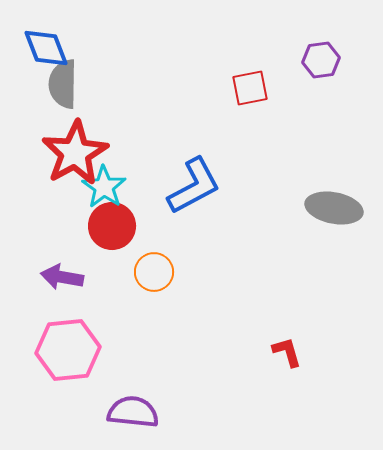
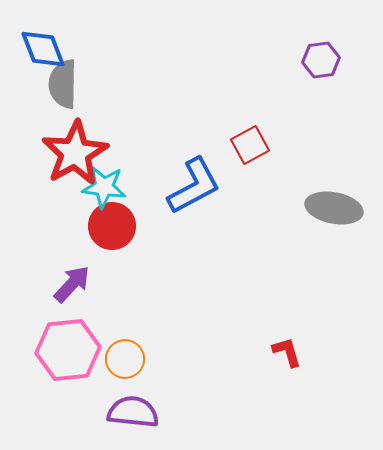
blue diamond: moved 3 px left, 1 px down
red square: moved 57 px down; rotated 18 degrees counterclockwise
cyan star: rotated 27 degrees counterclockwise
orange circle: moved 29 px left, 87 px down
purple arrow: moved 10 px right, 7 px down; rotated 123 degrees clockwise
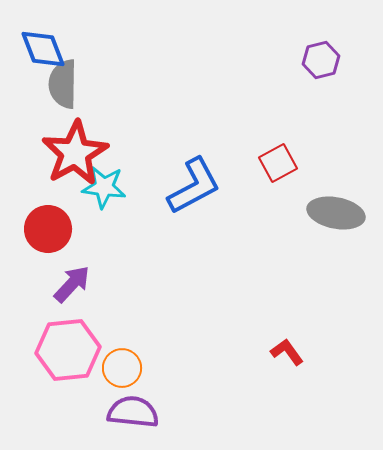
purple hexagon: rotated 6 degrees counterclockwise
red square: moved 28 px right, 18 px down
gray ellipse: moved 2 px right, 5 px down
red circle: moved 64 px left, 3 px down
red L-shape: rotated 20 degrees counterclockwise
orange circle: moved 3 px left, 9 px down
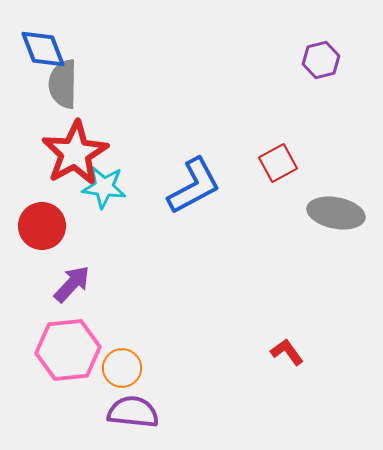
red circle: moved 6 px left, 3 px up
